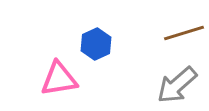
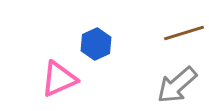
pink triangle: rotated 15 degrees counterclockwise
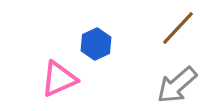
brown line: moved 6 px left, 5 px up; rotated 30 degrees counterclockwise
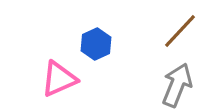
brown line: moved 2 px right, 3 px down
gray arrow: rotated 153 degrees clockwise
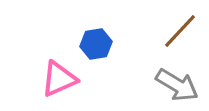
blue hexagon: rotated 16 degrees clockwise
gray arrow: rotated 99 degrees clockwise
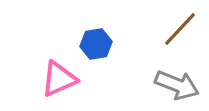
brown line: moved 2 px up
gray arrow: rotated 9 degrees counterclockwise
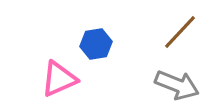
brown line: moved 3 px down
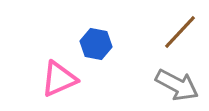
blue hexagon: rotated 20 degrees clockwise
gray arrow: rotated 6 degrees clockwise
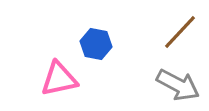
pink triangle: rotated 12 degrees clockwise
gray arrow: moved 1 px right
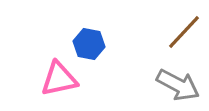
brown line: moved 4 px right
blue hexagon: moved 7 px left
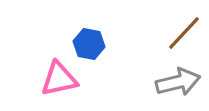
brown line: moved 1 px down
gray arrow: moved 3 px up; rotated 42 degrees counterclockwise
